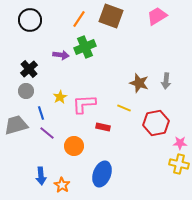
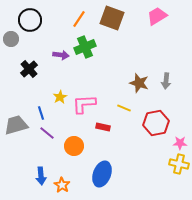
brown square: moved 1 px right, 2 px down
gray circle: moved 15 px left, 52 px up
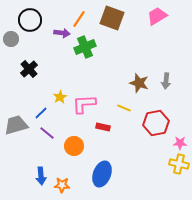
purple arrow: moved 1 px right, 22 px up
blue line: rotated 64 degrees clockwise
orange star: rotated 28 degrees counterclockwise
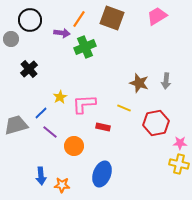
purple line: moved 3 px right, 1 px up
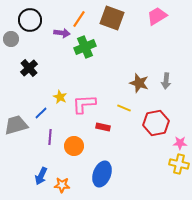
black cross: moved 1 px up
yellow star: rotated 16 degrees counterclockwise
purple line: moved 5 px down; rotated 56 degrees clockwise
blue arrow: rotated 30 degrees clockwise
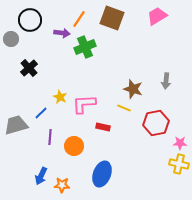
brown star: moved 6 px left, 6 px down
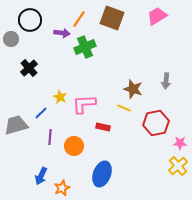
yellow cross: moved 1 px left, 2 px down; rotated 36 degrees clockwise
orange star: moved 3 px down; rotated 28 degrees counterclockwise
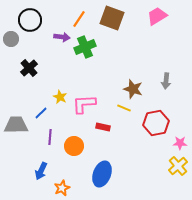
purple arrow: moved 4 px down
gray trapezoid: rotated 15 degrees clockwise
blue arrow: moved 5 px up
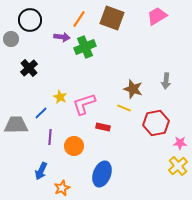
pink L-shape: rotated 15 degrees counterclockwise
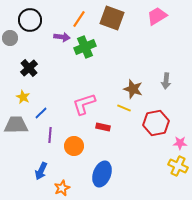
gray circle: moved 1 px left, 1 px up
yellow star: moved 37 px left
purple line: moved 2 px up
yellow cross: rotated 24 degrees counterclockwise
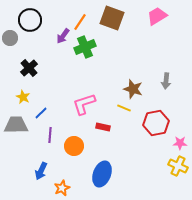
orange line: moved 1 px right, 3 px down
purple arrow: moved 1 px right, 1 px up; rotated 119 degrees clockwise
